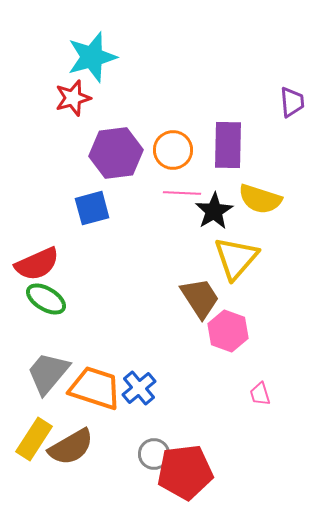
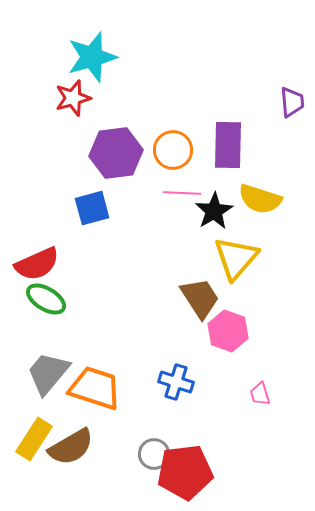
blue cross: moved 37 px right, 6 px up; rotated 32 degrees counterclockwise
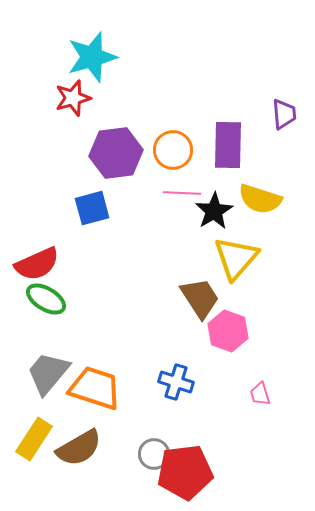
purple trapezoid: moved 8 px left, 12 px down
brown semicircle: moved 8 px right, 1 px down
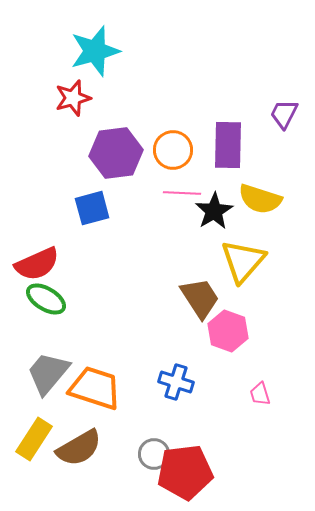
cyan star: moved 3 px right, 6 px up
purple trapezoid: rotated 148 degrees counterclockwise
yellow triangle: moved 7 px right, 3 px down
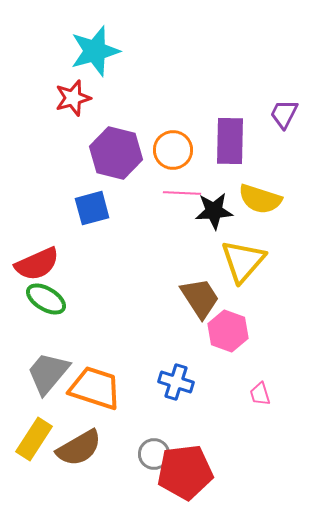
purple rectangle: moved 2 px right, 4 px up
purple hexagon: rotated 21 degrees clockwise
black star: rotated 27 degrees clockwise
